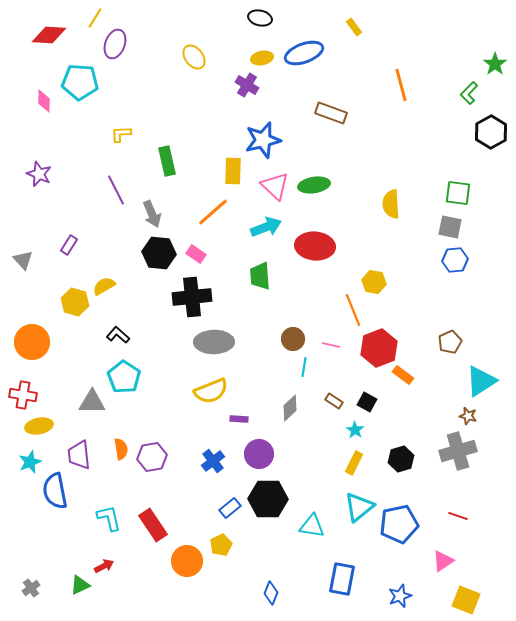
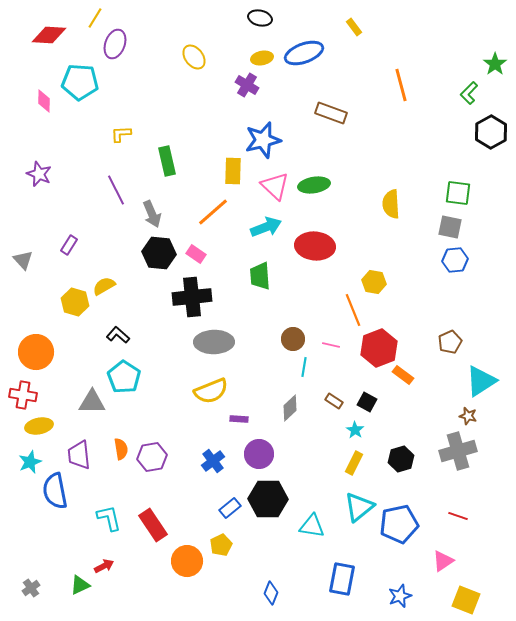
orange circle at (32, 342): moved 4 px right, 10 px down
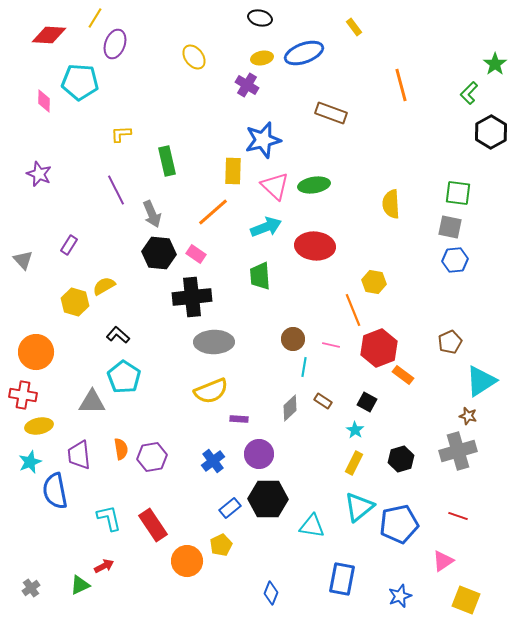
brown rectangle at (334, 401): moved 11 px left
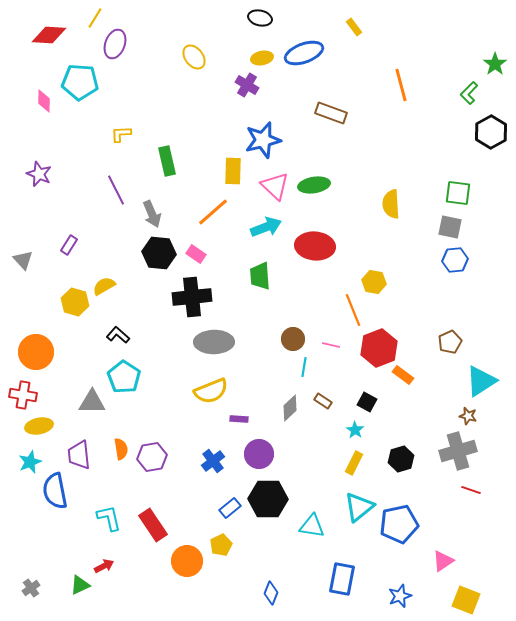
red line at (458, 516): moved 13 px right, 26 px up
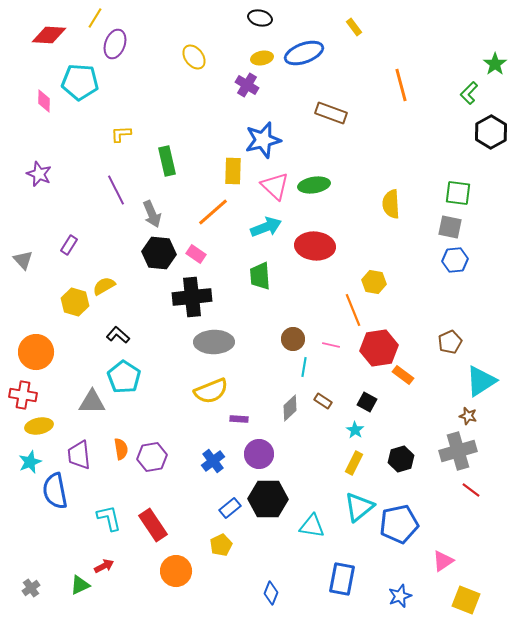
red hexagon at (379, 348): rotated 12 degrees clockwise
red line at (471, 490): rotated 18 degrees clockwise
orange circle at (187, 561): moved 11 px left, 10 px down
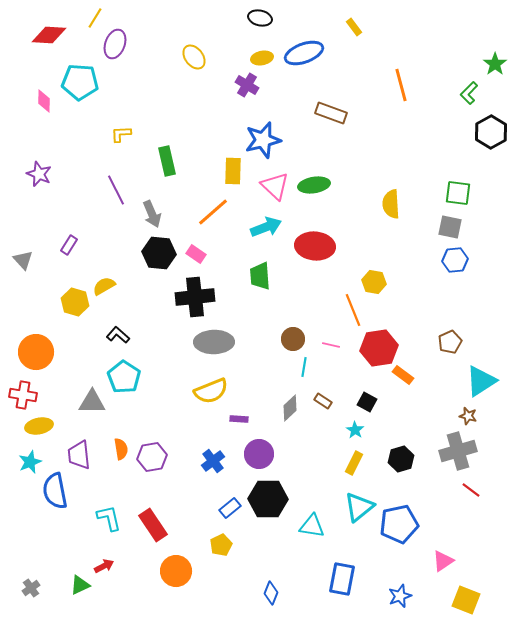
black cross at (192, 297): moved 3 px right
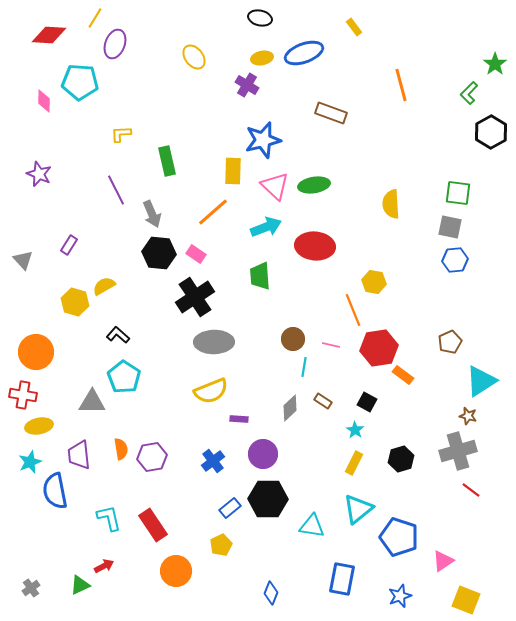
black cross at (195, 297): rotated 27 degrees counterclockwise
purple circle at (259, 454): moved 4 px right
cyan triangle at (359, 507): moved 1 px left, 2 px down
blue pentagon at (399, 524): moved 13 px down; rotated 30 degrees clockwise
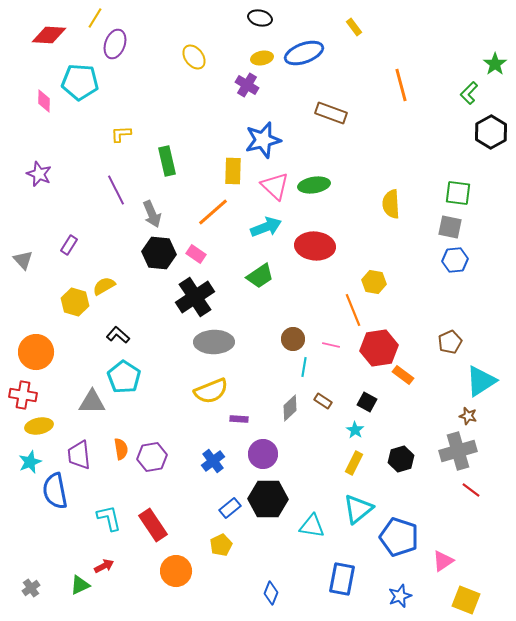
green trapezoid at (260, 276): rotated 120 degrees counterclockwise
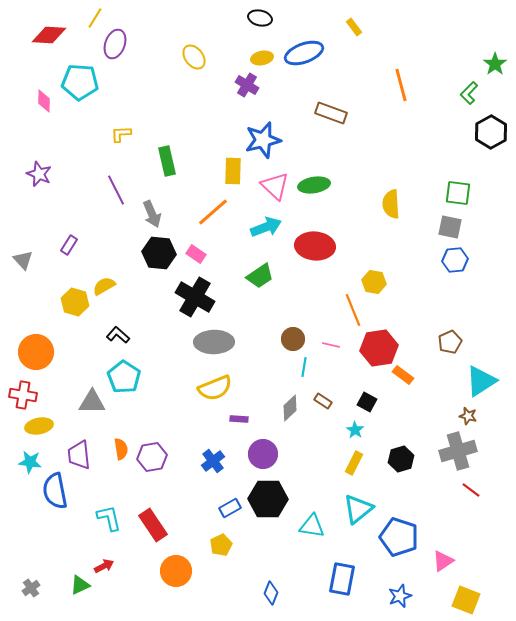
black cross at (195, 297): rotated 27 degrees counterclockwise
yellow semicircle at (211, 391): moved 4 px right, 3 px up
cyan star at (30, 462): rotated 30 degrees clockwise
blue rectangle at (230, 508): rotated 10 degrees clockwise
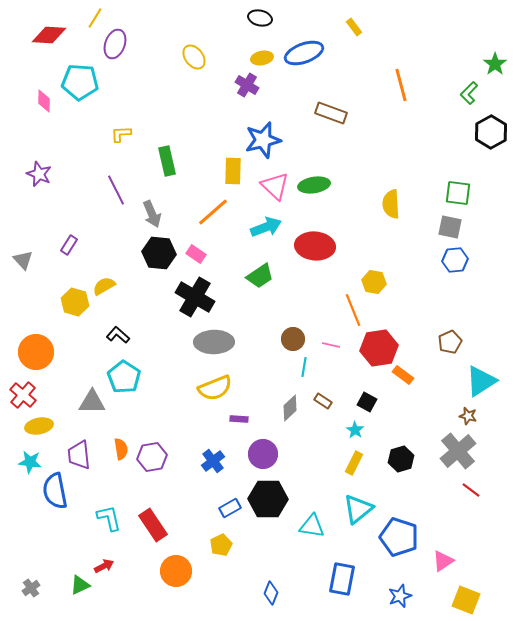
red cross at (23, 395): rotated 32 degrees clockwise
gray cross at (458, 451): rotated 24 degrees counterclockwise
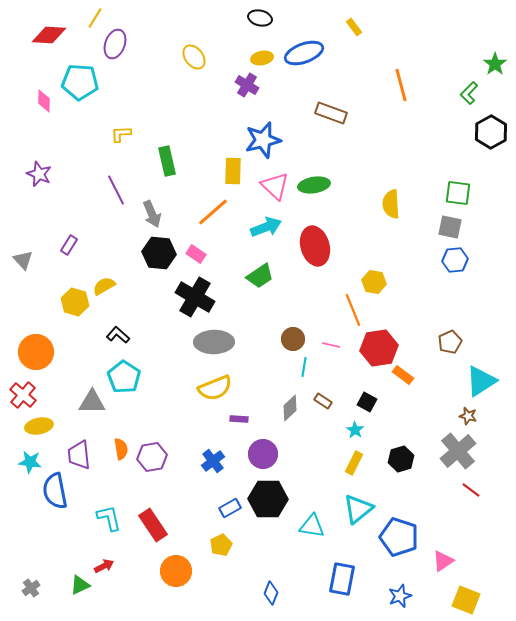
red ellipse at (315, 246): rotated 69 degrees clockwise
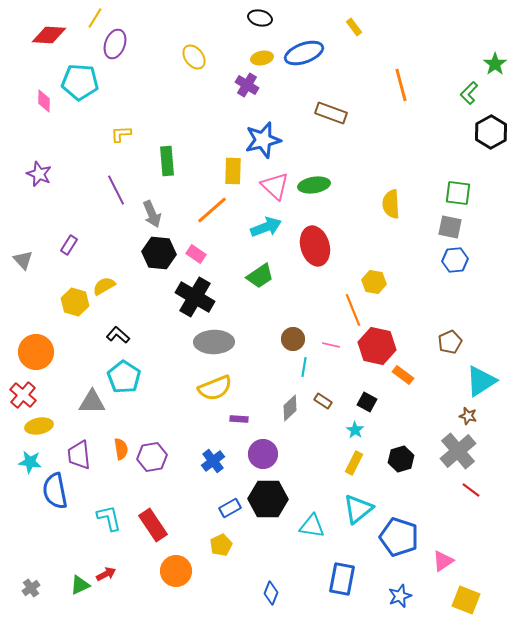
green rectangle at (167, 161): rotated 8 degrees clockwise
orange line at (213, 212): moved 1 px left, 2 px up
red hexagon at (379, 348): moved 2 px left, 2 px up; rotated 21 degrees clockwise
red arrow at (104, 566): moved 2 px right, 8 px down
